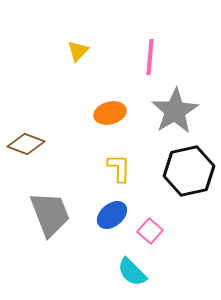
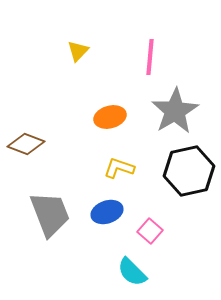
orange ellipse: moved 4 px down
yellow L-shape: rotated 72 degrees counterclockwise
blue ellipse: moved 5 px left, 3 px up; rotated 20 degrees clockwise
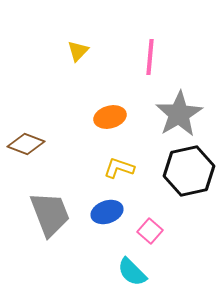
gray star: moved 4 px right, 3 px down
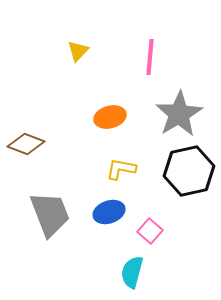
yellow L-shape: moved 2 px right, 1 px down; rotated 8 degrees counterclockwise
blue ellipse: moved 2 px right
cyan semicircle: rotated 60 degrees clockwise
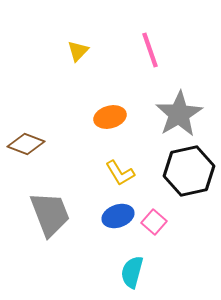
pink line: moved 7 px up; rotated 24 degrees counterclockwise
yellow L-shape: moved 1 px left, 4 px down; rotated 132 degrees counterclockwise
blue ellipse: moved 9 px right, 4 px down
pink square: moved 4 px right, 9 px up
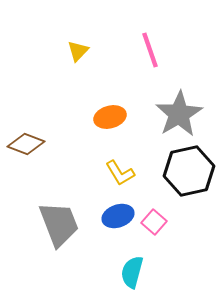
gray trapezoid: moved 9 px right, 10 px down
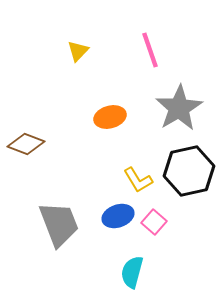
gray star: moved 6 px up
yellow L-shape: moved 18 px right, 7 px down
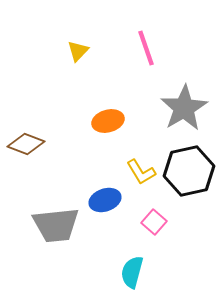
pink line: moved 4 px left, 2 px up
gray star: moved 5 px right
orange ellipse: moved 2 px left, 4 px down
yellow L-shape: moved 3 px right, 8 px up
blue ellipse: moved 13 px left, 16 px up
gray trapezoid: moved 3 px left, 1 px down; rotated 105 degrees clockwise
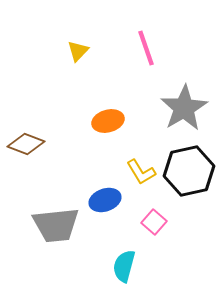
cyan semicircle: moved 8 px left, 6 px up
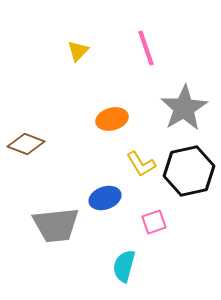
orange ellipse: moved 4 px right, 2 px up
yellow L-shape: moved 8 px up
blue ellipse: moved 2 px up
pink square: rotated 30 degrees clockwise
